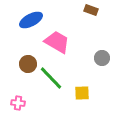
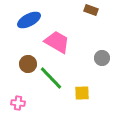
blue ellipse: moved 2 px left
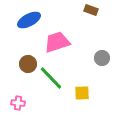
pink trapezoid: rotated 48 degrees counterclockwise
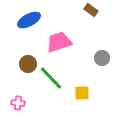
brown rectangle: rotated 16 degrees clockwise
pink trapezoid: moved 2 px right
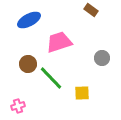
pink cross: moved 3 px down; rotated 24 degrees counterclockwise
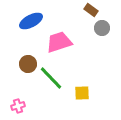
blue ellipse: moved 2 px right, 1 px down
gray circle: moved 30 px up
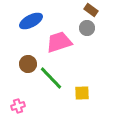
gray circle: moved 15 px left
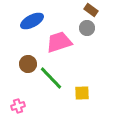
blue ellipse: moved 1 px right
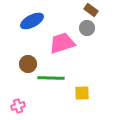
pink trapezoid: moved 3 px right, 1 px down
green line: rotated 44 degrees counterclockwise
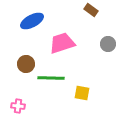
gray circle: moved 21 px right, 16 px down
brown circle: moved 2 px left
yellow square: rotated 14 degrees clockwise
pink cross: rotated 24 degrees clockwise
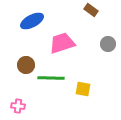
brown circle: moved 1 px down
yellow square: moved 1 px right, 4 px up
